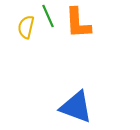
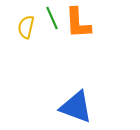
green line: moved 4 px right, 2 px down
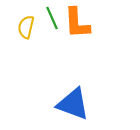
orange L-shape: moved 1 px left
blue triangle: moved 3 px left, 3 px up
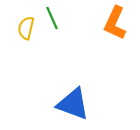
orange L-shape: moved 38 px right; rotated 28 degrees clockwise
yellow semicircle: moved 1 px down
